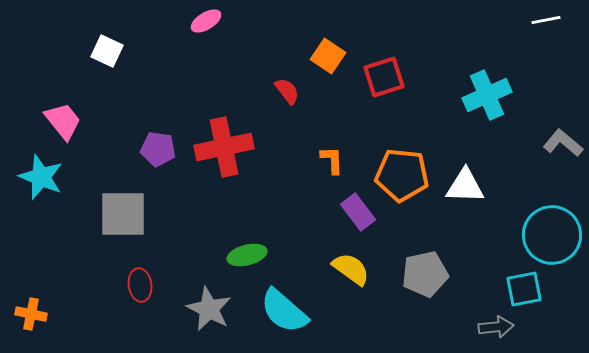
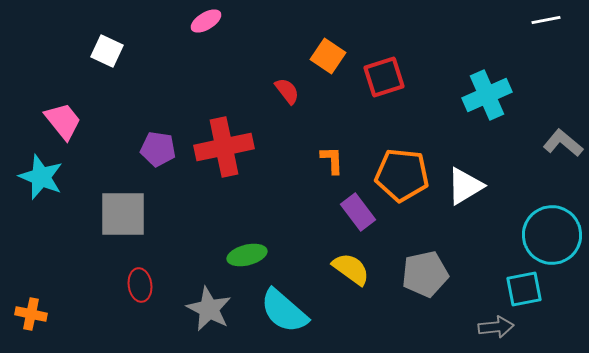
white triangle: rotated 33 degrees counterclockwise
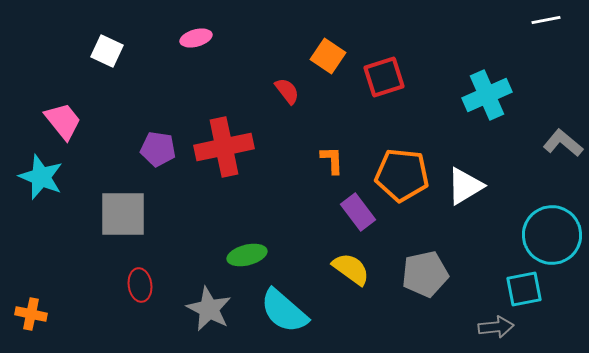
pink ellipse: moved 10 px left, 17 px down; rotated 16 degrees clockwise
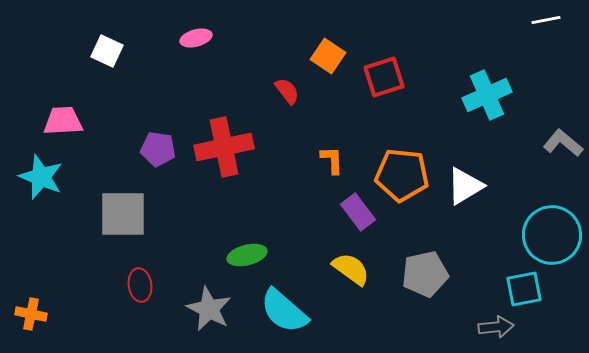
pink trapezoid: rotated 54 degrees counterclockwise
